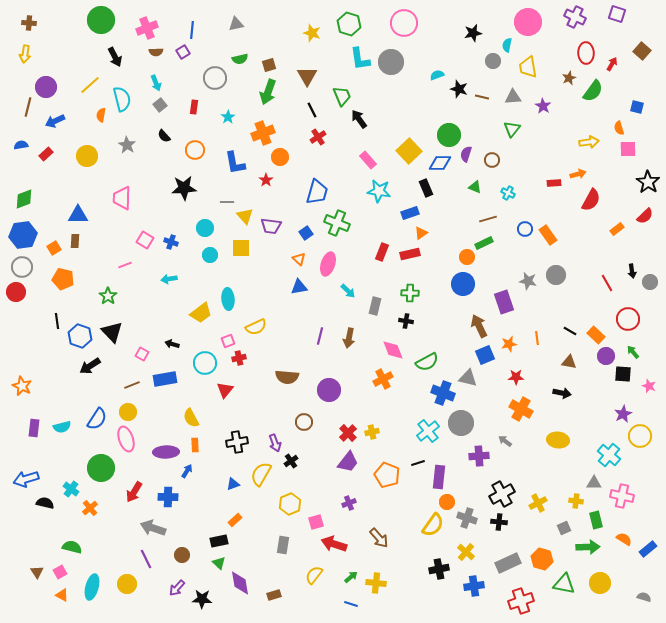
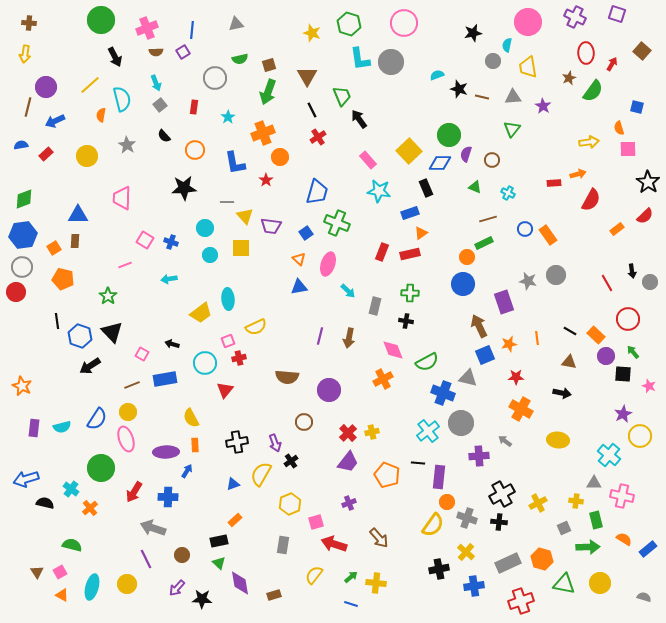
black line at (418, 463): rotated 24 degrees clockwise
green semicircle at (72, 547): moved 2 px up
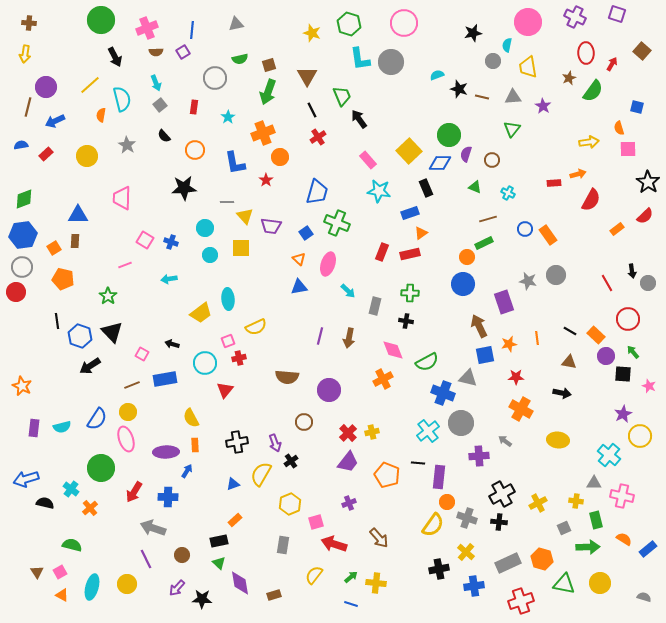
gray circle at (650, 282): moved 2 px left, 1 px down
blue square at (485, 355): rotated 12 degrees clockwise
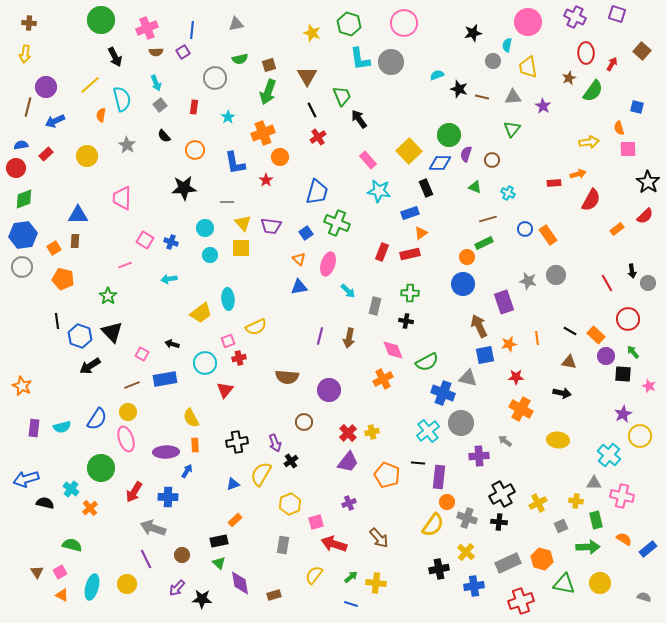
yellow triangle at (245, 216): moved 2 px left, 7 px down
red circle at (16, 292): moved 124 px up
gray square at (564, 528): moved 3 px left, 2 px up
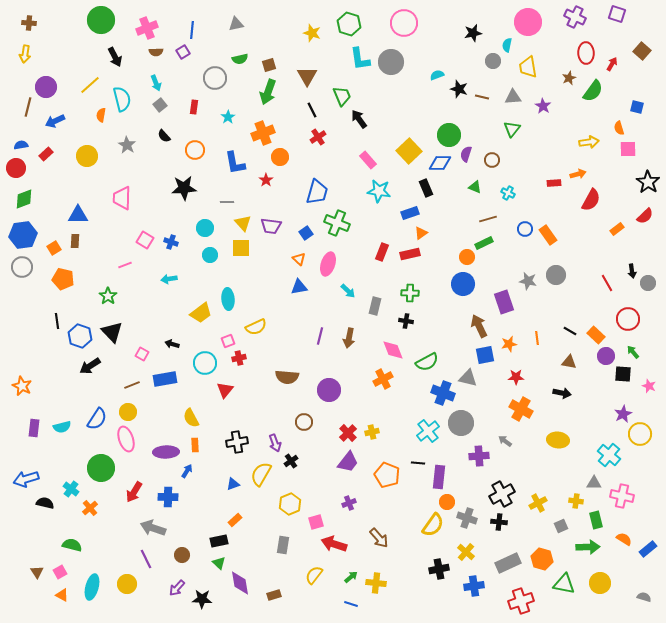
yellow circle at (640, 436): moved 2 px up
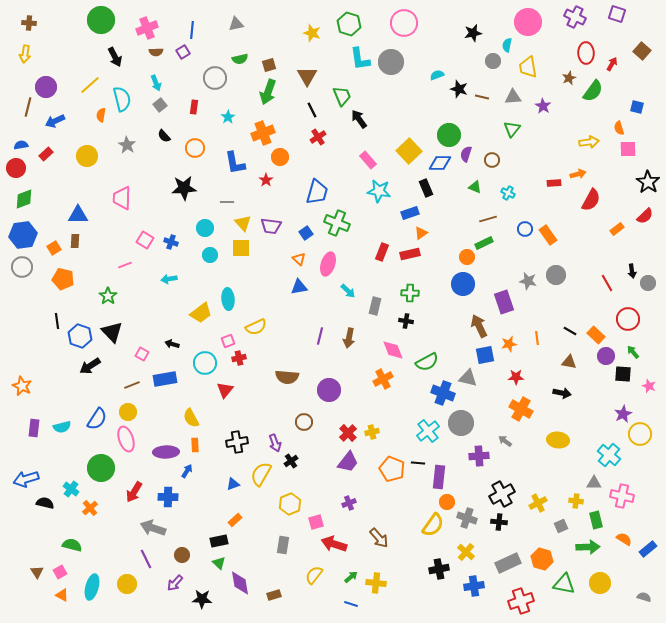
orange circle at (195, 150): moved 2 px up
orange pentagon at (387, 475): moved 5 px right, 6 px up
purple arrow at (177, 588): moved 2 px left, 5 px up
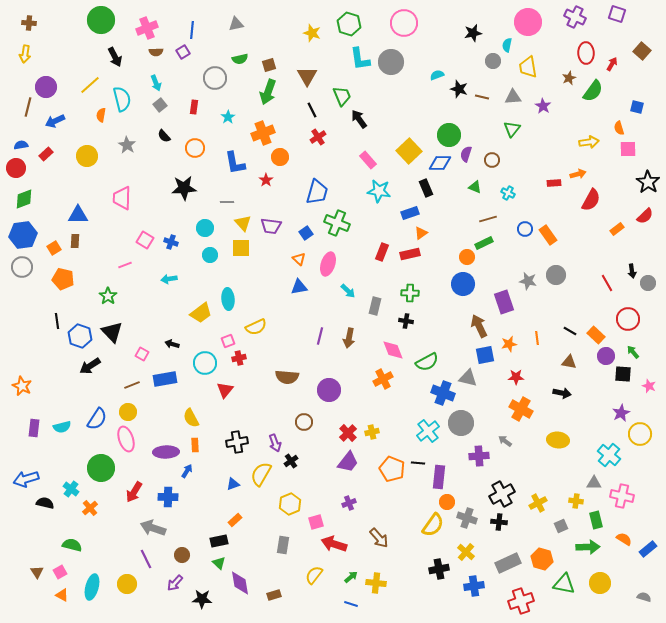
purple star at (623, 414): moved 2 px left, 1 px up
